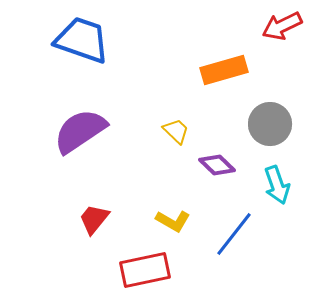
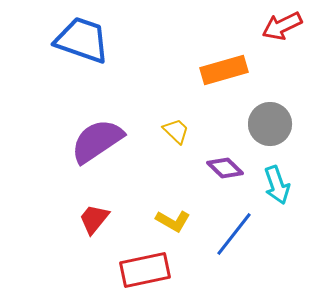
purple semicircle: moved 17 px right, 10 px down
purple diamond: moved 8 px right, 3 px down
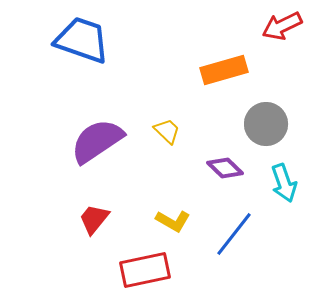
gray circle: moved 4 px left
yellow trapezoid: moved 9 px left
cyan arrow: moved 7 px right, 2 px up
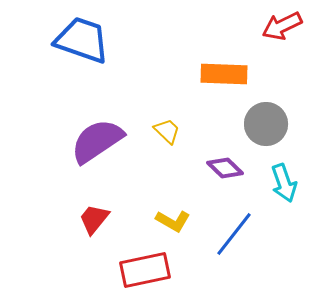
orange rectangle: moved 4 px down; rotated 18 degrees clockwise
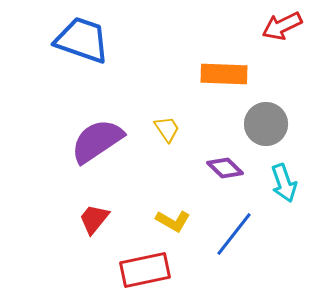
yellow trapezoid: moved 2 px up; rotated 12 degrees clockwise
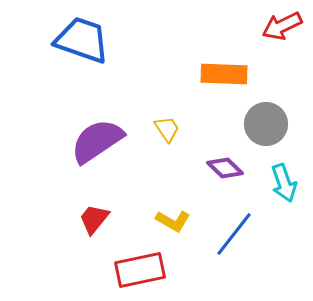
red rectangle: moved 5 px left
